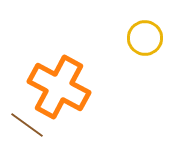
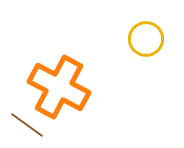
yellow circle: moved 1 px right, 1 px down
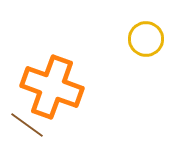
orange cross: moved 7 px left; rotated 8 degrees counterclockwise
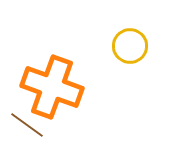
yellow circle: moved 16 px left, 7 px down
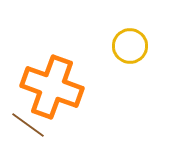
brown line: moved 1 px right
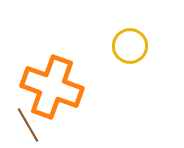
brown line: rotated 24 degrees clockwise
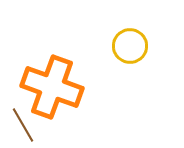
brown line: moved 5 px left
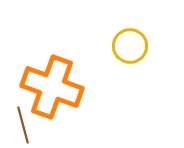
brown line: rotated 15 degrees clockwise
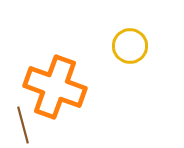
orange cross: moved 3 px right
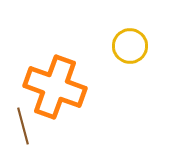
brown line: moved 1 px down
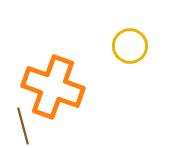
orange cross: moved 2 px left
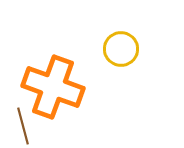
yellow circle: moved 9 px left, 3 px down
